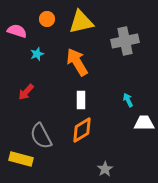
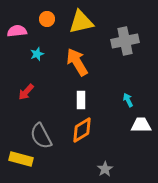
pink semicircle: rotated 24 degrees counterclockwise
white trapezoid: moved 3 px left, 2 px down
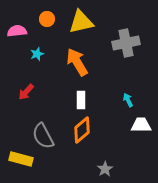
gray cross: moved 1 px right, 2 px down
orange diamond: rotated 8 degrees counterclockwise
gray semicircle: moved 2 px right
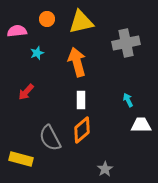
cyan star: moved 1 px up
orange arrow: rotated 16 degrees clockwise
gray semicircle: moved 7 px right, 2 px down
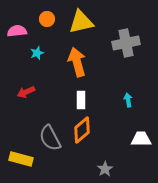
red arrow: rotated 24 degrees clockwise
cyan arrow: rotated 16 degrees clockwise
white trapezoid: moved 14 px down
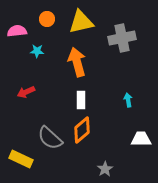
gray cross: moved 4 px left, 5 px up
cyan star: moved 2 px up; rotated 24 degrees clockwise
gray semicircle: rotated 20 degrees counterclockwise
yellow rectangle: rotated 10 degrees clockwise
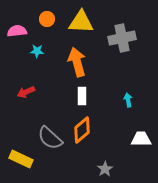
yellow triangle: rotated 16 degrees clockwise
white rectangle: moved 1 px right, 4 px up
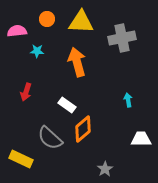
red arrow: rotated 48 degrees counterclockwise
white rectangle: moved 15 px left, 9 px down; rotated 54 degrees counterclockwise
orange diamond: moved 1 px right, 1 px up
